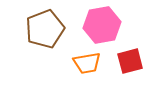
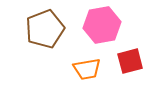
orange trapezoid: moved 6 px down
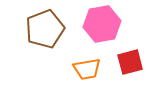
pink hexagon: moved 1 px up
red square: moved 1 px down
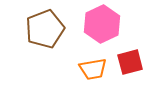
pink hexagon: rotated 15 degrees counterclockwise
orange trapezoid: moved 6 px right
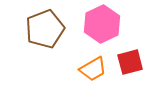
orange trapezoid: rotated 20 degrees counterclockwise
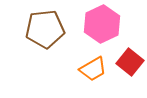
brown pentagon: rotated 15 degrees clockwise
red square: rotated 36 degrees counterclockwise
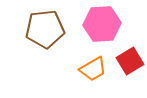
pink hexagon: rotated 21 degrees clockwise
red square: moved 1 px up; rotated 20 degrees clockwise
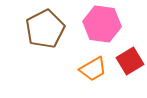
pink hexagon: rotated 12 degrees clockwise
brown pentagon: rotated 21 degrees counterclockwise
